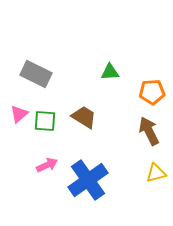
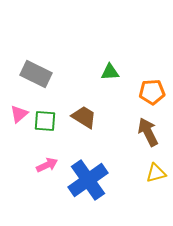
brown arrow: moved 1 px left, 1 px down
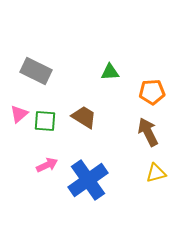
gray rectangle: moved 3 px up
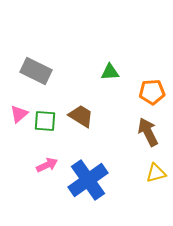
brown trapezoid: moved 3 px left, 1 px up
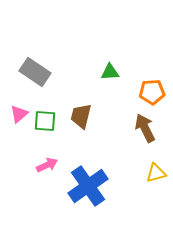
gray rectangle: moved 1 px left, 1 px down; rotated 8 degrees clockwise
brown trapezoid: rotated 108 degrees counterclockwise
brown arrow: moved 3 px left, 4 px up
blue cross: moved 6 px down
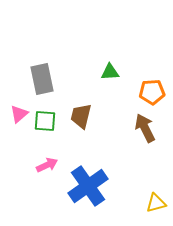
gray rectangle: moved 7 px right, 7 px down; rotated 44 degrees clockwise
yellow triangle: moved 30 px down
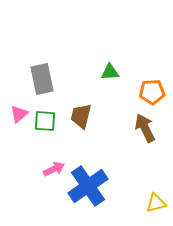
pink arrow: moved 7 px right, 4 px down
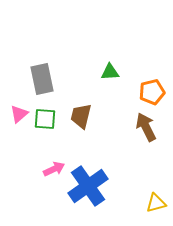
orange pentagon: rotated 10 degrees counterclockwise
green square: moved 2 px up
brown arrow: moved 1 px right, 1 px up
